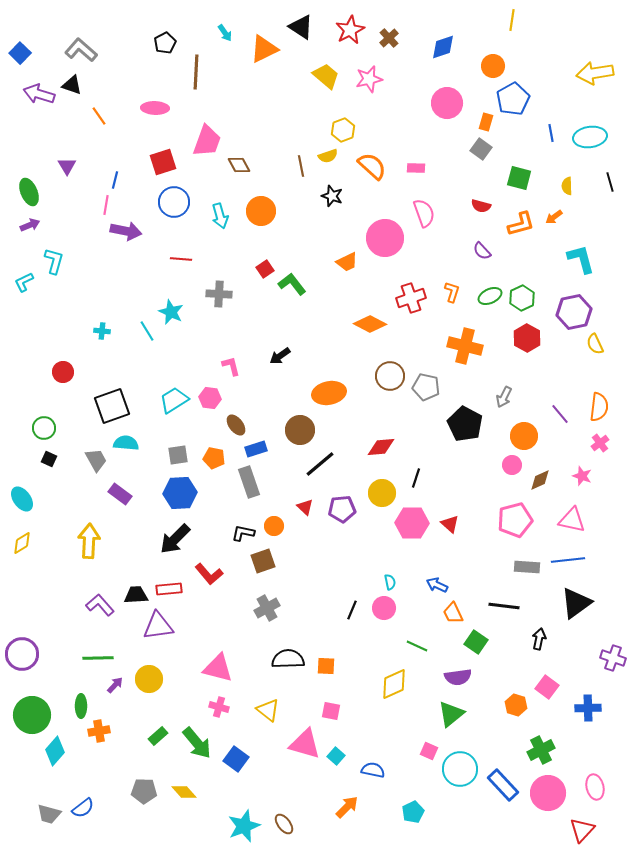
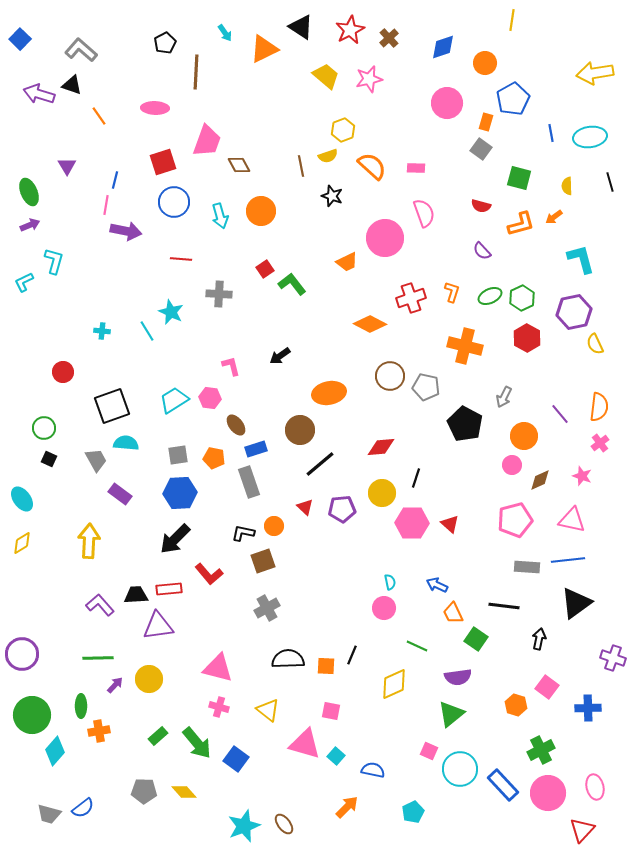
blue square at (20, 53): moved 14 px up
orange circle at (493, 66): moved 8 px left, 3 px up
black line at (352, 610): moved 45 px down
green square at (476, 642): moved 3 px up
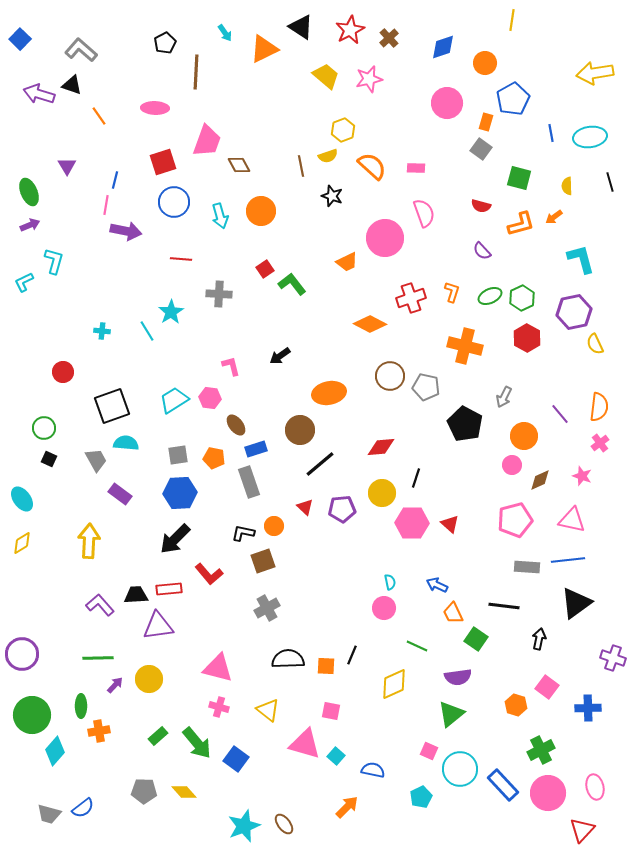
cyan star at (171, 312): rotated 15 degrees clockwise
cyan pentagon at (413, 812): moved 8 px right, 15 px up
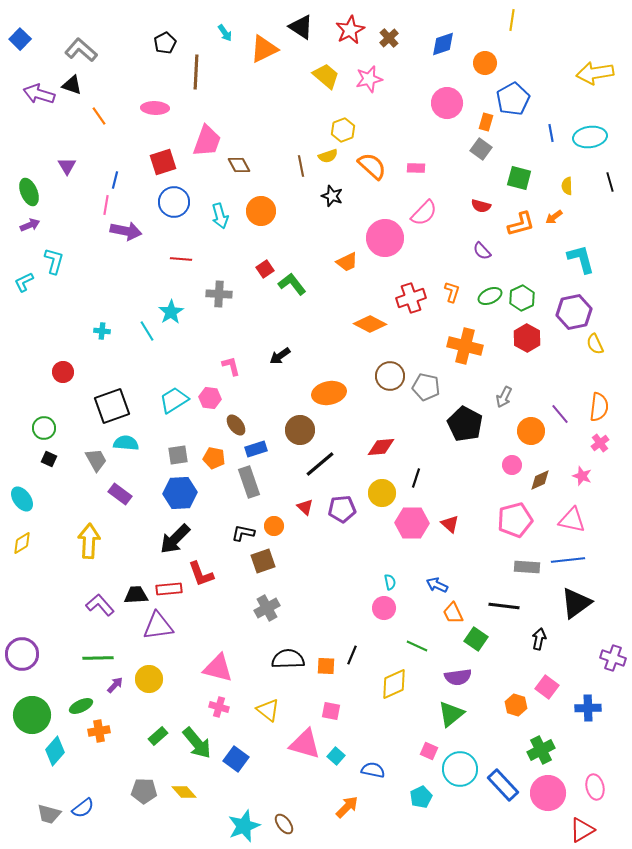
blue diamond at (443, 47): moved 3 px up
pink semicircle at (424, 213): rotated 64 degrees clockwise
orange circle at (524, 436): moved 7 px right, 5 px up
red L-shape at (209, 574): moved 8 px left; rotated 20 degrees clockwise
green ellipse at (81, 706): rotated 65 degrees clockwise
red triangle at (582, 830): rotated 16 degrees clockwise
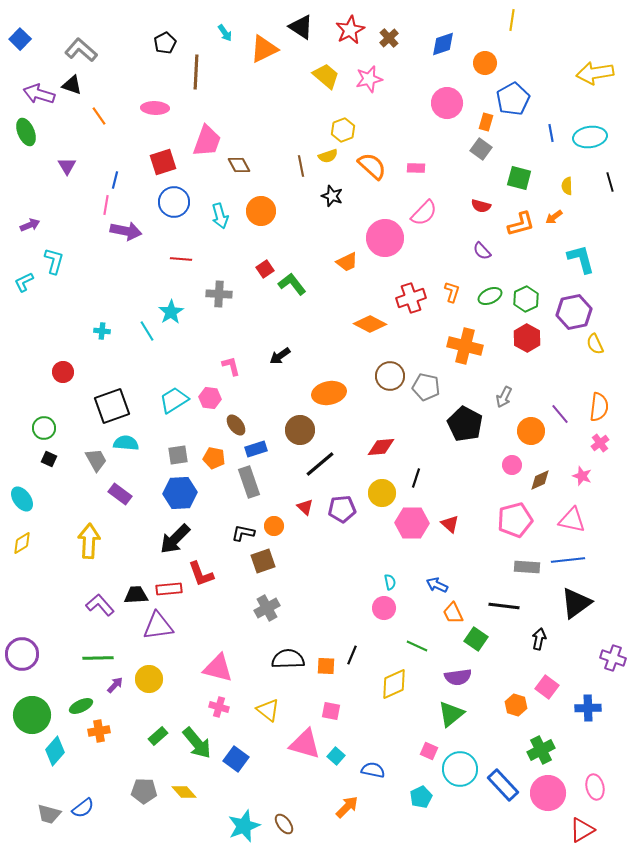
green ellipse at (29, 192): moved 3 px left, 60 px up
green hexagon at (522, 298): moved 4 px right, 1 px down
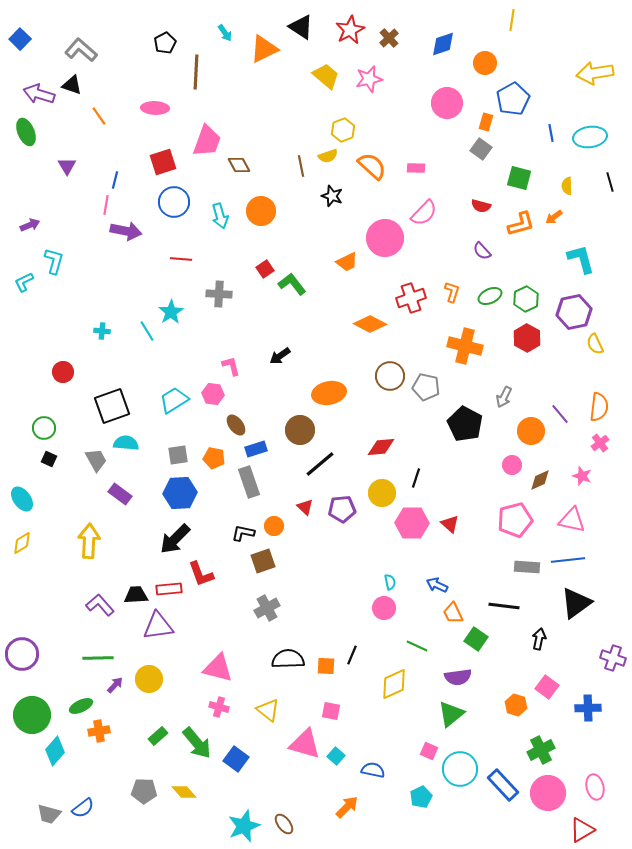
pink hexagon at (210, 398): moved 3 px right, 4 px up
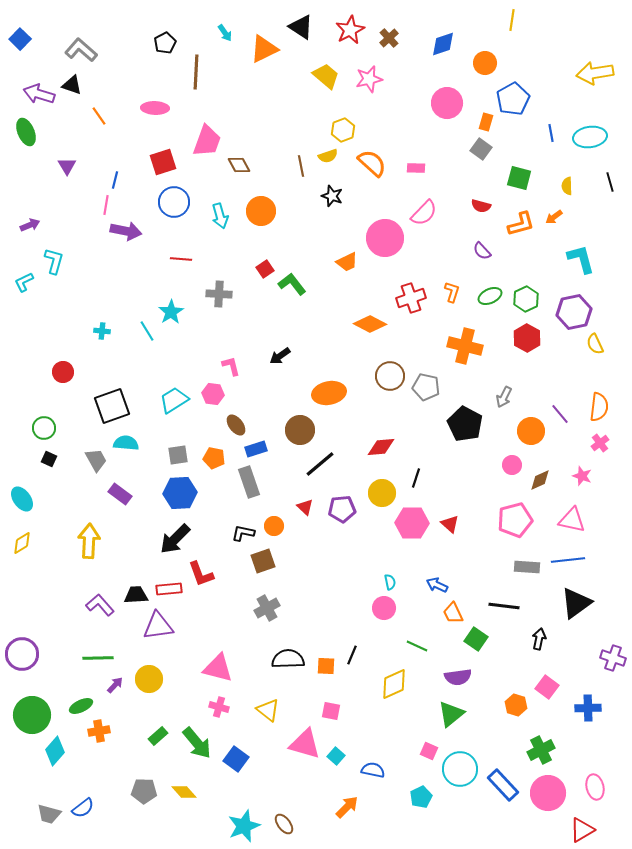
orange semicircle at (372, 166): moved 3 px up
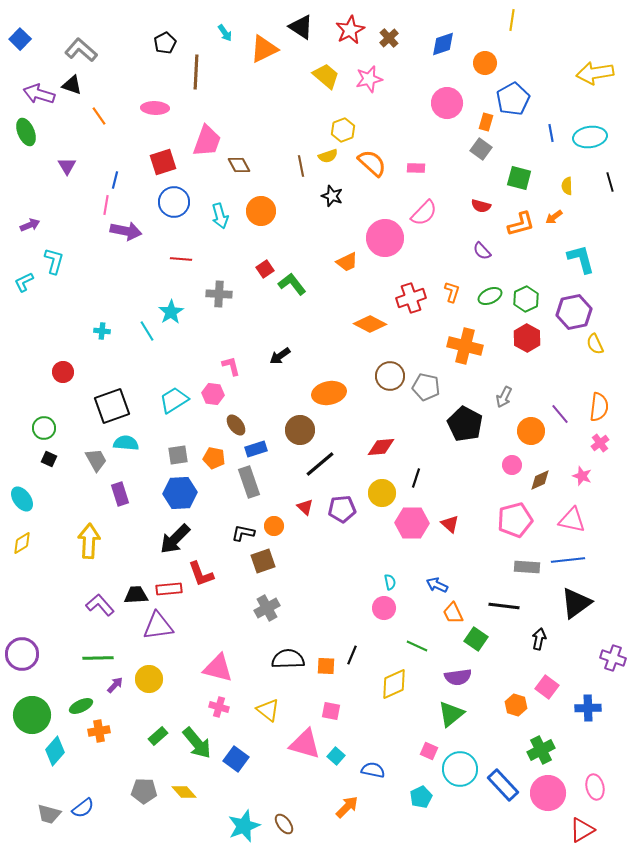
purple rectangle at (120, 494): rotated 35 degrees clockwise
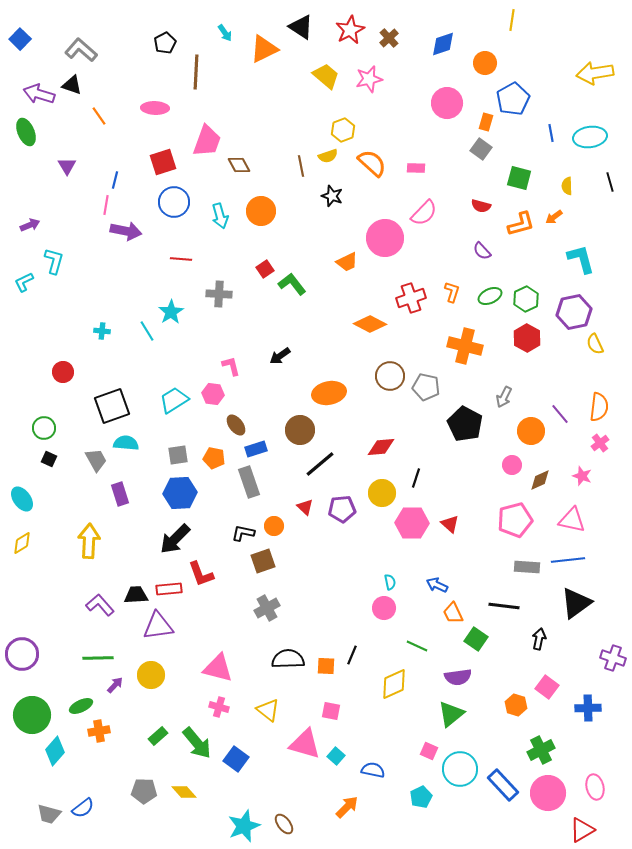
yellow circle at (149, 679): moved 2 px right, 4 px up
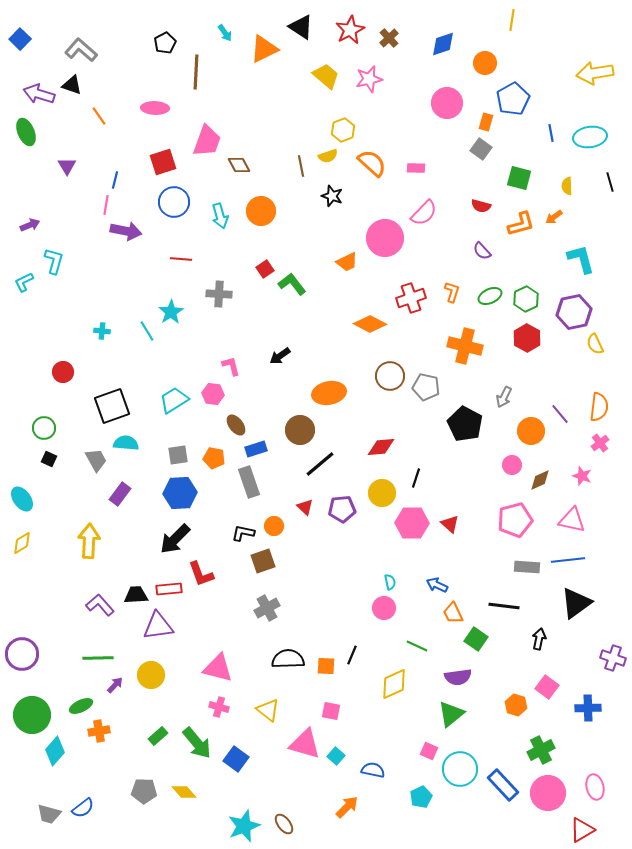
purple rectangle at (120, 494): rotated 55 degrees clockwise
